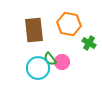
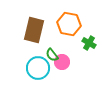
brown rectangle: rotated 20 degrees clockwise
green semicircle: moved 2 px right, 4 px up
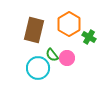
orange hexagon: rotated 20 degrees clockwise
green cross: moved 6 px up
pink circle: moved 5 px right, 4 px up
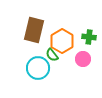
orange hexagon: moved 7 px left, 17 px down
green cross: rotated 24 degrees counterclockwise
pink circle: moved 16 px right, 1 px down
